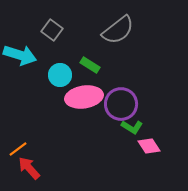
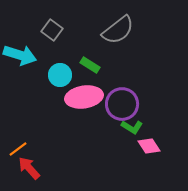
purple circle: moved 1 px right
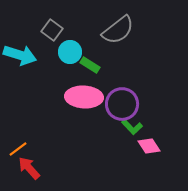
cyan circle: moved 10 px right, 23 px up
pink ellipse: rotated 12 degrees clockwise
green L-shape: rotated 15 degrees clockwise
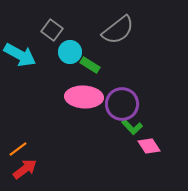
cyan arrow: rotated 12 degrees clockwise
red arrow: moved 4 px left, 1 px down; rotated 95 degrees clockwise
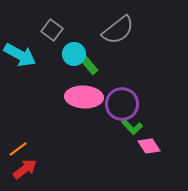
cyan circle: moved 4 px right, 2 px down
green rectangle: moved 1 px left; rotated 18 degrees clockwise
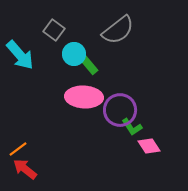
gray square: moved 2 px right
cyan arrow: rotated 20 degrees clockwise
purple circle: moved 2 px left, 6 px down
green L-shape: rotated 10 degrees clockwise
red arrow: rotated 105 degrees counterclockwise
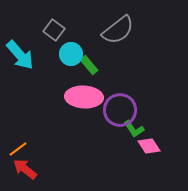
cyan circle: moved 3 px left
green L-shape: moved 2 px right, 2 px down
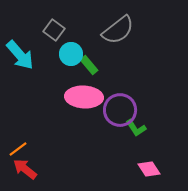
green L-shape: moved 2 px right, 1 px up
pink diamond: moved 23 px down
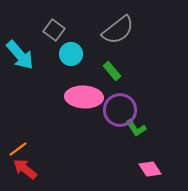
green rectangle: moved 23 px right, 6 px down
pink diamond: moved 1 px right
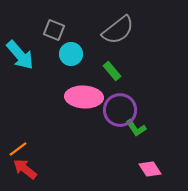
gray square: rotated 15 degrees counterclockwise
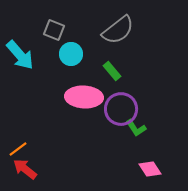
purple circle: moved 1 px right, 1 px up
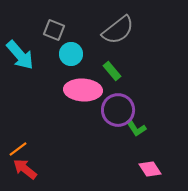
pink ellipse: moved 1 px left, 7 px up
purple circle: moved 3 px left, 1 px down
